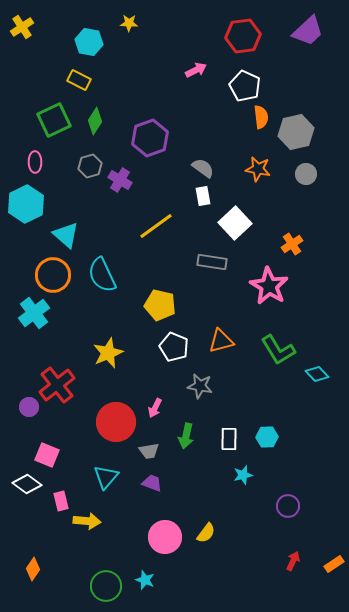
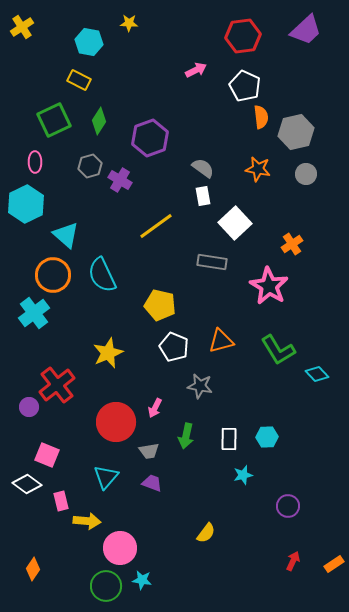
purple trapezoid at (308, 31): moved 2 px left, 1 px up
green diamond at (95, 121): moved 4 px right
pink circle at (165, 537): moved 45 px left, 11 px down
cyan star at (145, 580): moved 3 px left; rotated 12 degrees counterclockwise
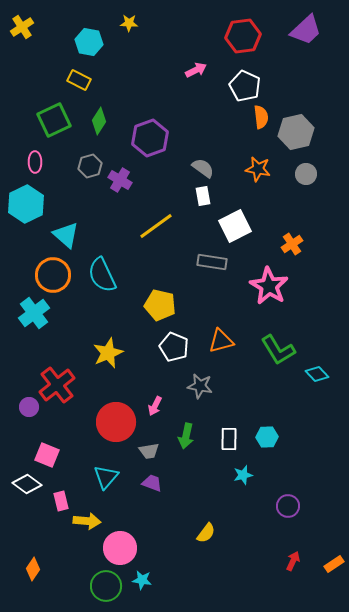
white square at (235, 223): moved 3 px down; rotated 16 degrees clockwise
pink arrow at (155, 408): moved 2 px up
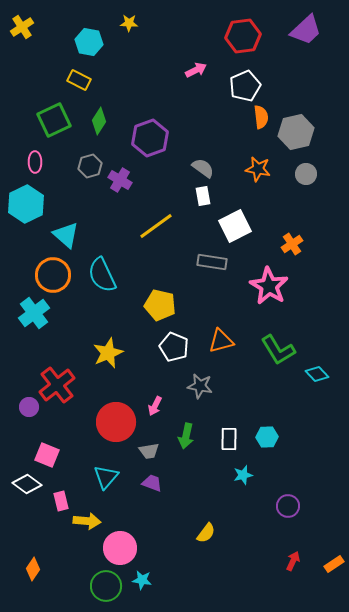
white pentagon at (245, 86): rotated 24 degrees clockwise
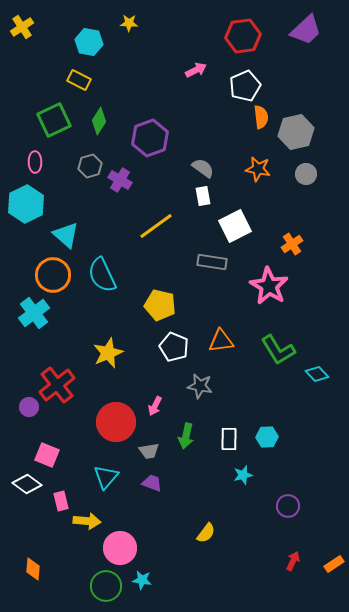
orange triangle at (221, 341): rotated 8 degrees clockwise
orange diamond at (33, 569): rotated 30 degrees counterclockwise
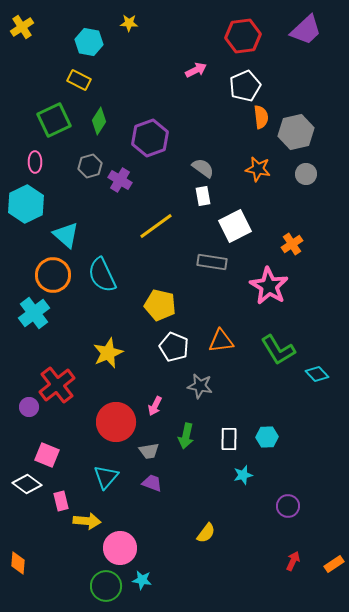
orange diamond at (33, 569): moved 15 px left, 6 px up
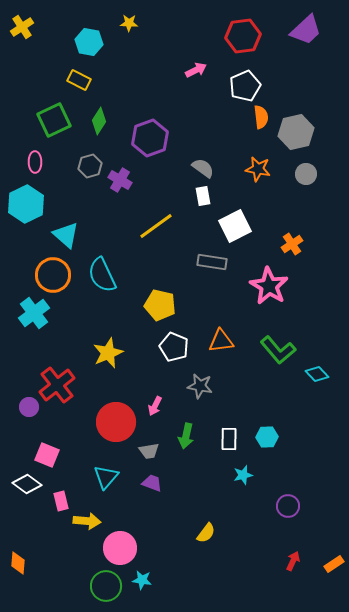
green L-shape at (278, 350): rotated 9 degrees counterclockwise
